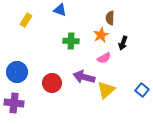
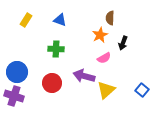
blue triangle: moved 10 px down
orange star: moved 1 px left
green cross: moved 15 px left, 8 px down
purple arrow: moved 1 px up
purple cross: moved 7 px up; rotated 12 degrees clockwise
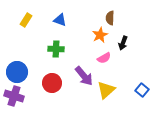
purple arrow: rotated 145 degrees counterclockwise
